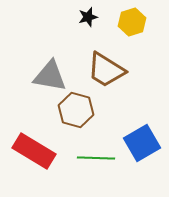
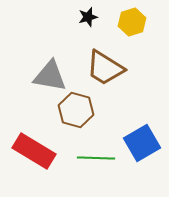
brown trapezoid: moved 1 px left, 2 px up
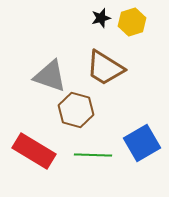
black star: moved 13 px right, 1 px down
gray triangle: rotated 9 degrees clockwise
green line: moved 3 px left, 3 px up
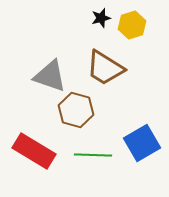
yellow hexagon: moved 3 px down
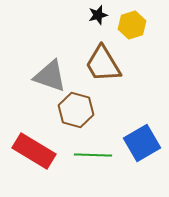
black star: moved 3 px left, 3 px up
brown trapezoid: moved 2 px left, 4 px up; rotated 27 degrees clockwise
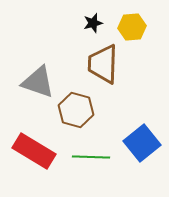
black star: moved 5 px left, 8 px down
yellow hexagon: moved 2 px down; rotated 12 degrees clockwise
brown trapezoid: rotated 33 degrees clockwise
gray triangle: moved 12 px left, 6 px down
blue square: rotated 9 degrees counterclockwise
green line: moved 2 px left, 2 px down
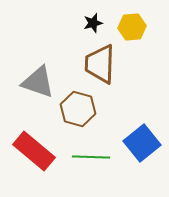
brown trapezoid: moved 3 px left
brown hexagon: moved 2 px right, 1 px up
red rectangle: rotated 9 degrees clockwise
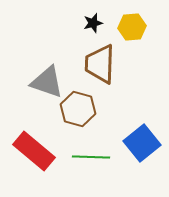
gray triangle: moved 9 px right
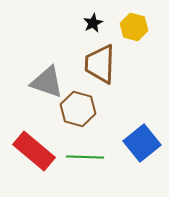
black star: rotated 12 degrees counterclockwise
yellow hexagon: moved 2 px right; rotated 20 degrees clockwise
green line: moved 6 px left
